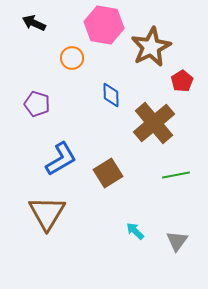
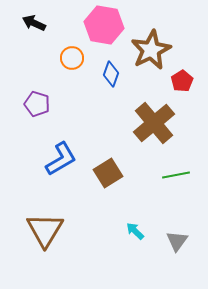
brown star: moved 3 px down
blue diamond: moved 21 px up; rotated 20 degrees clockwise
brown triangle: moved 2 px left, 17 px down
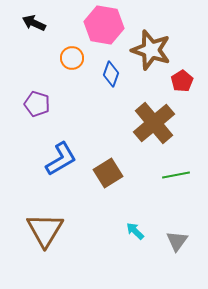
brown star: rotated 27 degrees counterclockwise
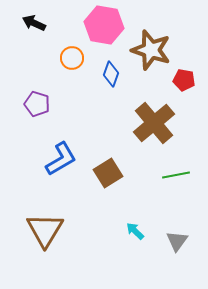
red pentagon: moved 2 px right, 1 px up; rotated 30 degrees counterclockwise
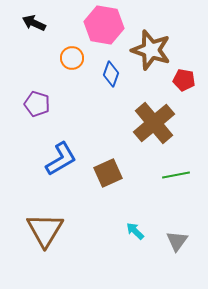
brown square: rotated 8 degrees clockwise
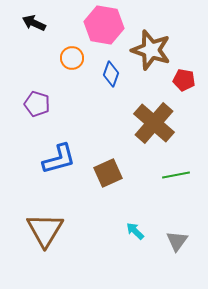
brown cross: rotated 9 degrees counterclockwise
blue L-shape: moved 2 px left; rotated 15 degrees clockwise
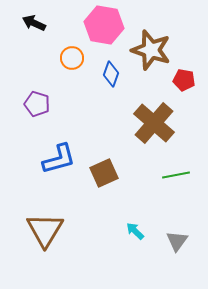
brown square: moved 4 px left
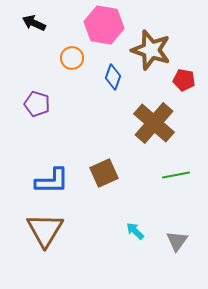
blue diamond: moved 2 px right, 3 px down
blue L-shape: moved 7 px left, 22 px down; rotated 15 degrees clockwise
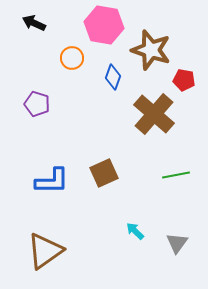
brown cross: moved 9 px up
brown triangle: moved 21 px down; rotated 24 degrees clockwise
gray triangle: moved 2 px down
